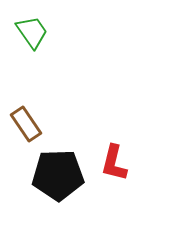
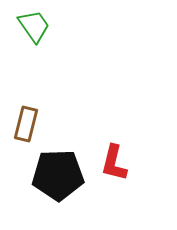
green trapezoid: moved 2 px right, 6 px up
brown rectangle: rotated 48 degrees clockwise
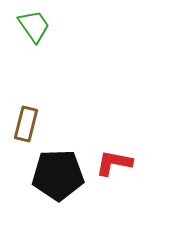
red L-shape: rotated 87 degrees clockwise
